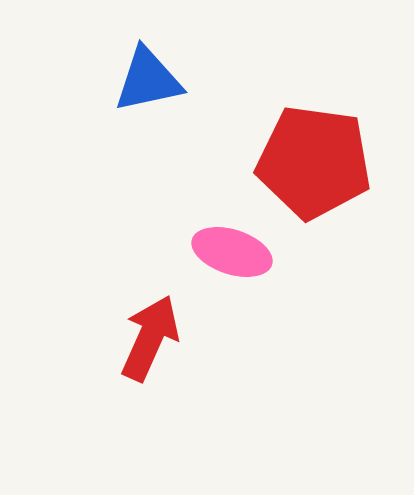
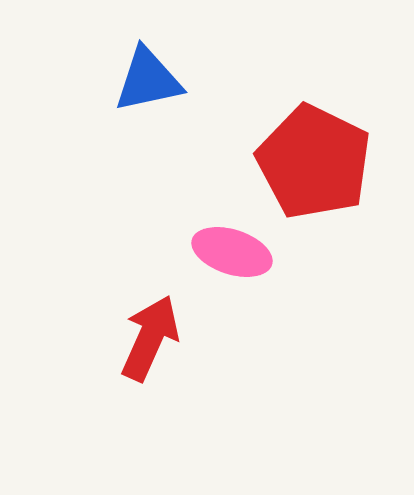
red pentagon: rotated 18 degrees clockwise
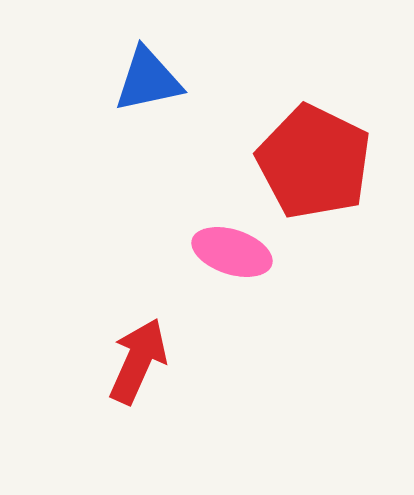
red arrow: moved 12 px left, 23 px down
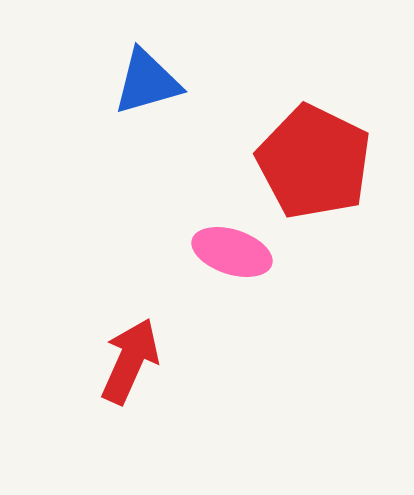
blue triangle: moved 1 px left, 2 px down; rotated 4 degrees counterclockwise
red arrow: moved 8 px left
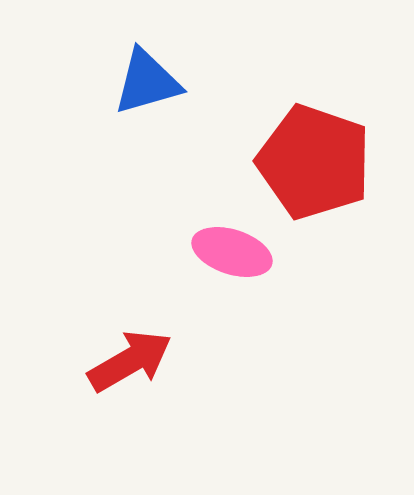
red pentagon: rotated 7 degrees counterclockwise
red arrow: rotated 36 degrees clockwise
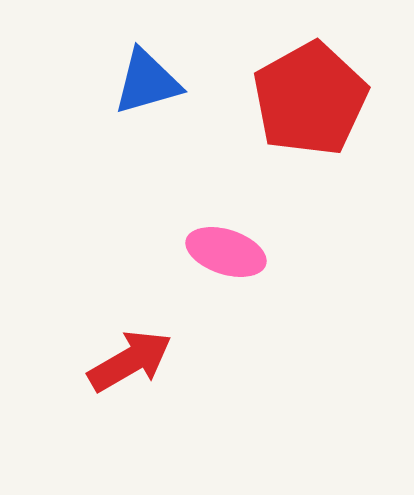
red pentagon: moved 4 px left, 63 px up; rotated 24 degrees clockwise
pink ellipse: moved 6 px left
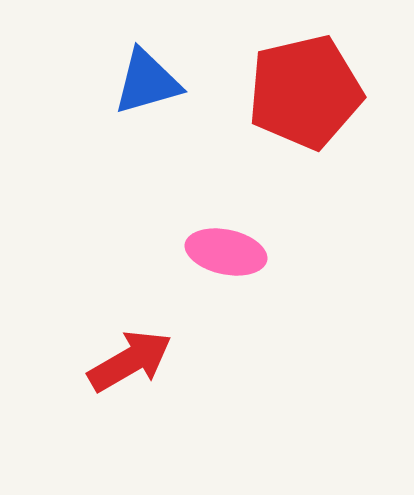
red pentagon: moved 5 px left, 7 px up; rotated 16 degrees clockwise
pink ellipse: rotated 6 degrees counterclockwise
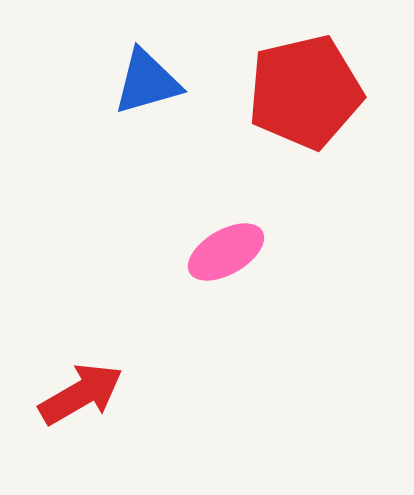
pink ellipse: rotated 42 degrees counterclockwise
red arrow: moved 49 px left, 33 px down
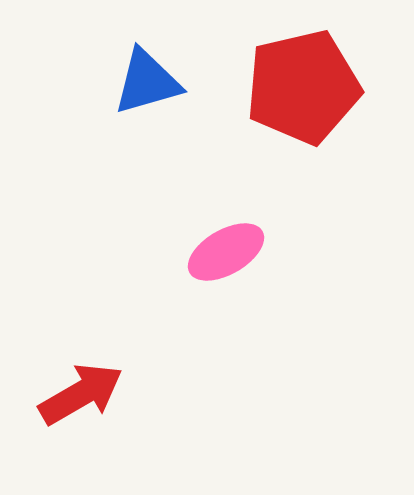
red pentagon: moved 2 px left, 5 px up
